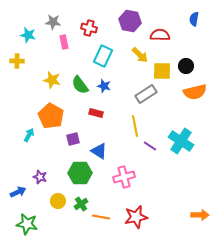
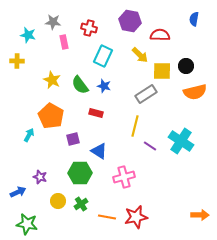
yellow star: rotated 12 degrees clockwise
yellow line: rotated 25 degrees clockwise
orange line: moved 6 px right
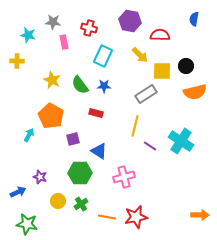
blue star: rotated 16 degrees counterclockwise
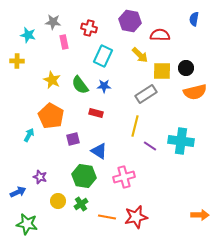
black circle: moved 2 px down
cyan cross: rotated 25 degrees counterclockwise
green hexagon: moved 4 px right, 3 px down; rotated 10 degrees clockwise
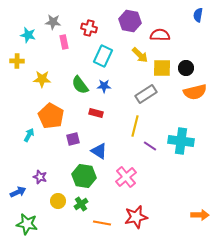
blue semicircle: moved 4 px right, 4 px up
yellow square: moved 3 px up
yellow star: moved 10 px left, 1 px up; rotated 24 degrees counterclockwise
pink cross: moved 2 px right; rotated 25 degrees counterclockwise
orange line: moved 5 px left, 6 px down
